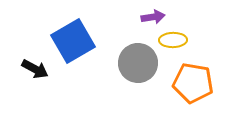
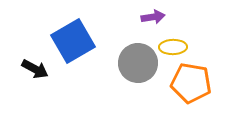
yellow ellipse: moved 7 px down
orange pentagon: moved 2 px left
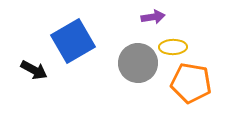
black arrow: moved 1 px left, 1 px down
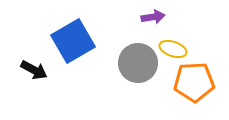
yellow ellipse: moved 2 px down; rotated 20 degrees clockwise
orange pentagon: moved 3 px right, 1 px up; rotated 12 degrees counterclockwise
